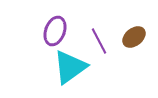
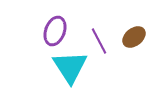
cyan triangle: rotated 27 degrees counterclockwise
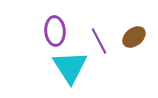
purple ellipse: rotated 24 degrees counterclockwise
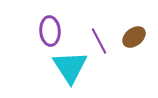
purple ellipse: moved 5 px left
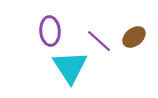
purple line: rotated 20 degrees counterclockwise
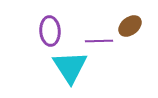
brown ellipse: moved 4 px left, 11 px up
purple line: rotated 44 degrees counterclockwise
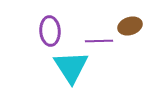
brown ellipse: rotated 20 degrees clockwise
cyan triangle: moved 1 px right
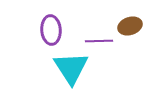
purple ellipse: moved 1 px right, 1 px up
cyan triangle: moved 1 px down
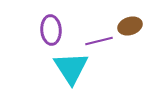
purple line: rotated 12 degrees counterclockwise
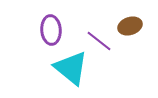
purple line: rotated 52 degrees clockwise
cyan triangle: rotated 18 degrees counterclockwise
